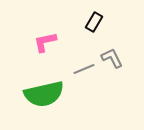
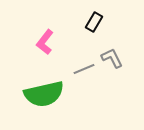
pink L-shape: rotated 40 degrees counterclockwise
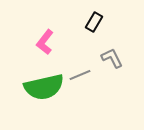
gray line: moved 4 px left, 6 px down
green semicircle: moved 7 px up
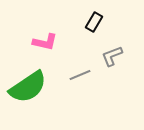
pink L-shape: rotated 115 degrees counterclockwise
gray L-shape: moved 2 px up; rotated 85 degrees counterclockwise
green semicircle: moved 16 px left; rotated 21 degrees counterclockwise
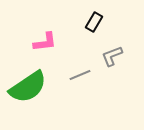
pink L-shape: rotated 20 degrees counterclockwise
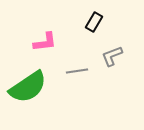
gray line: moved 3 px left, 4 px up; rotated 15 degrees clockwise
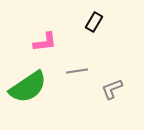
gray L-shape: moved 33 px down
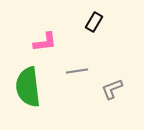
green semicircle: rotated 117 degrees clockwise
